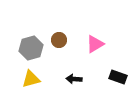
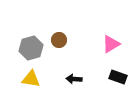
pink triangle: moved 16 px right
yellow triangle: rotated 24 degrees clockwise
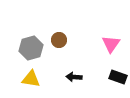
pink triangle: rotated 24 degrees counterclockwise
black arrow: moved 2 px up
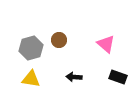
pink triangle: moved 5 px left; rotated 24 degrees counterclockwise
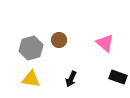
pink triangle: moved 1 px left, 1 px up
black arrow: moved 3 px left, 2 px down; rotated 70 degrees counterclockwise
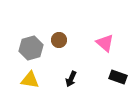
yellow triangle: moved 1 px left, 1 px down
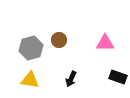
pink triangle: rotated 42 degrees counterclockwise
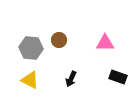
gray hexagon: rotated 20 degrees clockwise
yellow triangle: rotated 18 degrees clockwise
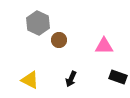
pink triangle: moved 1 px left, 3 px down
gray hexagon: moved 7 px right, 25 px up; rotated 20 degrees clockwise
